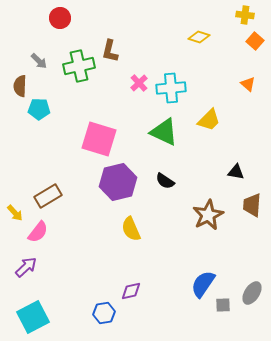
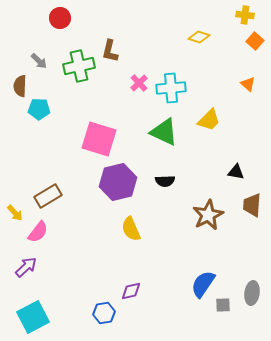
black semicircle: rotated 36 degrees counterclockwise
gray ellipse: rotated 25 degrees counterclockwise
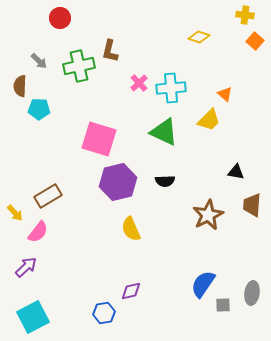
orange triangle: moved 23 px left, 10 px down
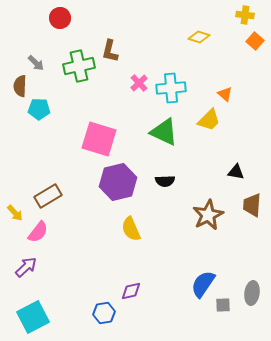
gray arrow: moved 3 px left, 2 px down
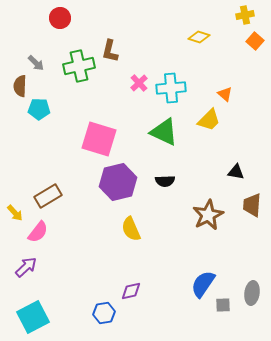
yellow cross: rotated 18 degrees counterclockwise
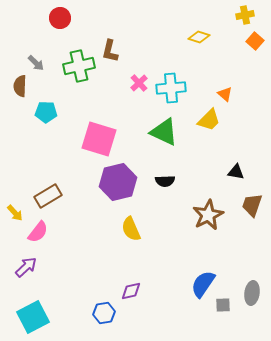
cyan pentagon: moved 7 px right, 3 px down
brown trapezoid: rotated 15 degrees clockwise
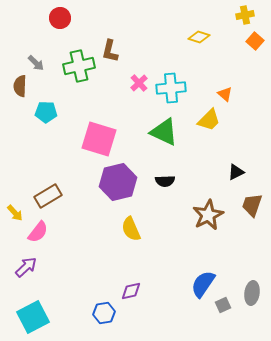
black triangle: rotated 36 degrees counterclockwise
gray square: rotated 21 degrees counterclockwise
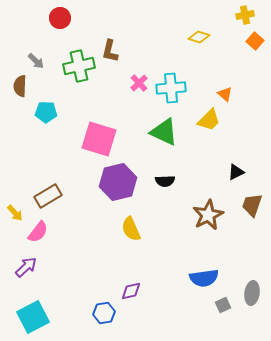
gray arrow: moved 2 px up
blue semicircle: moved 1 px right, 6 px up; rotated 132 degrees counterclockwise
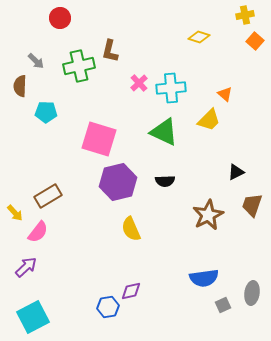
blue hexagon: moved 4 px right, 6 px up
